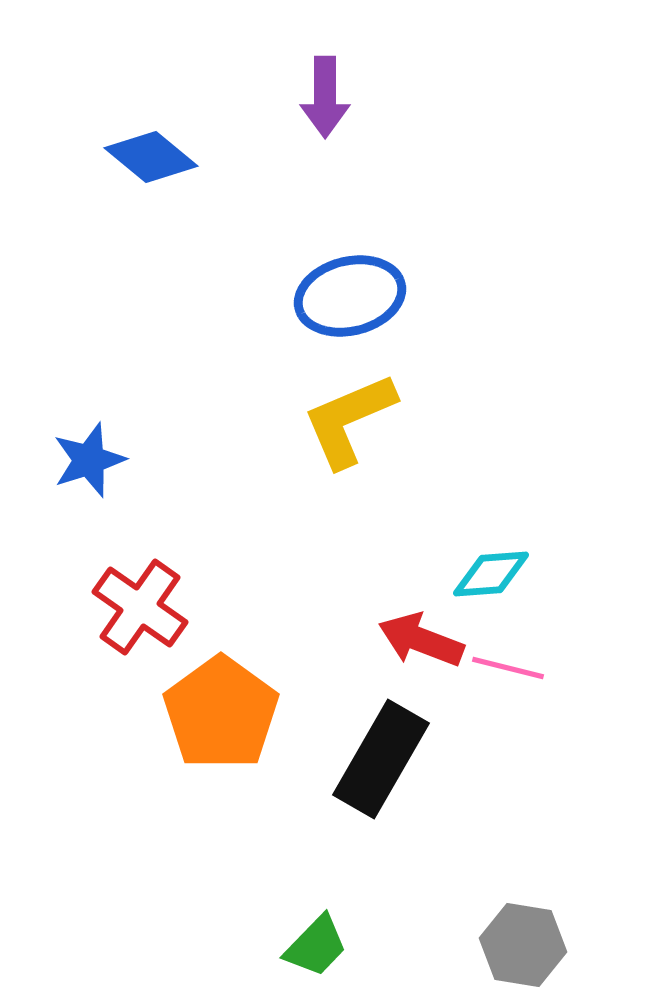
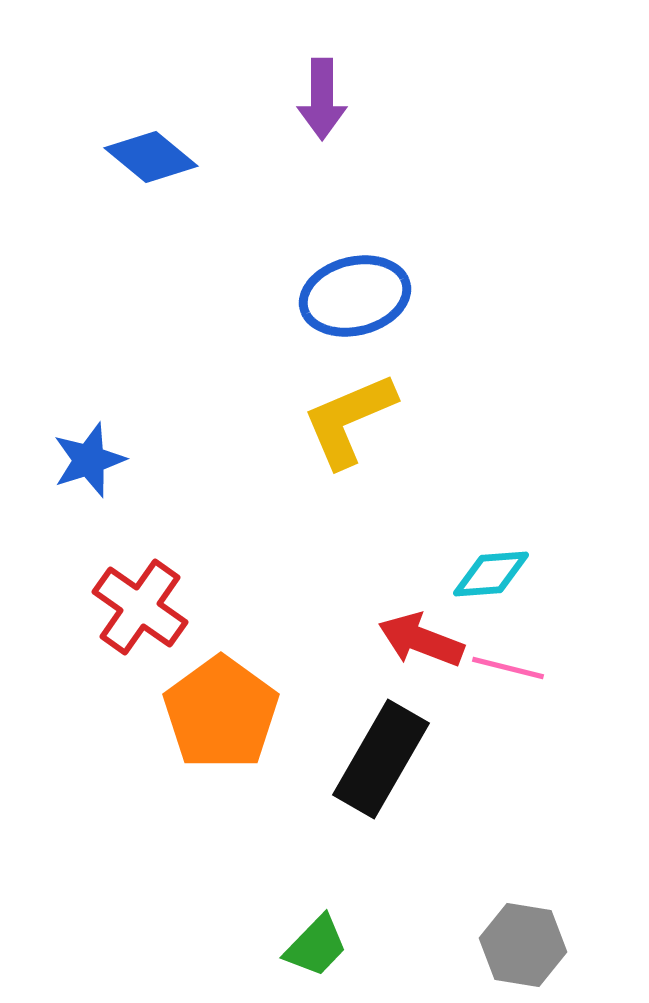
purple arrow: moved 3 px left, 2 px down
blue ellipse: moved 5 px right
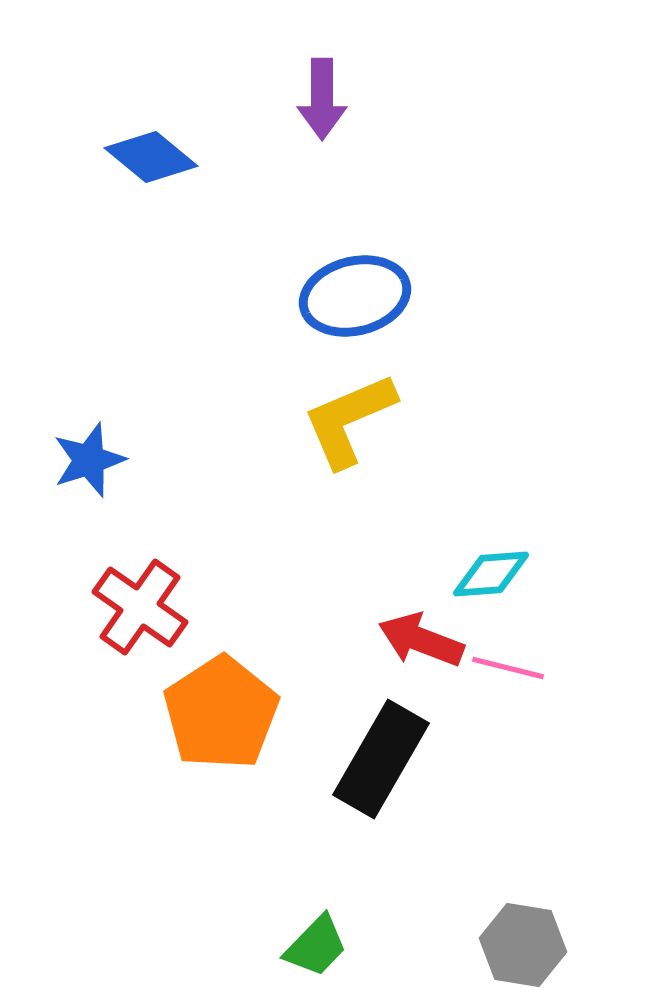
orange pentagon: rotated 3 degrees clockwise
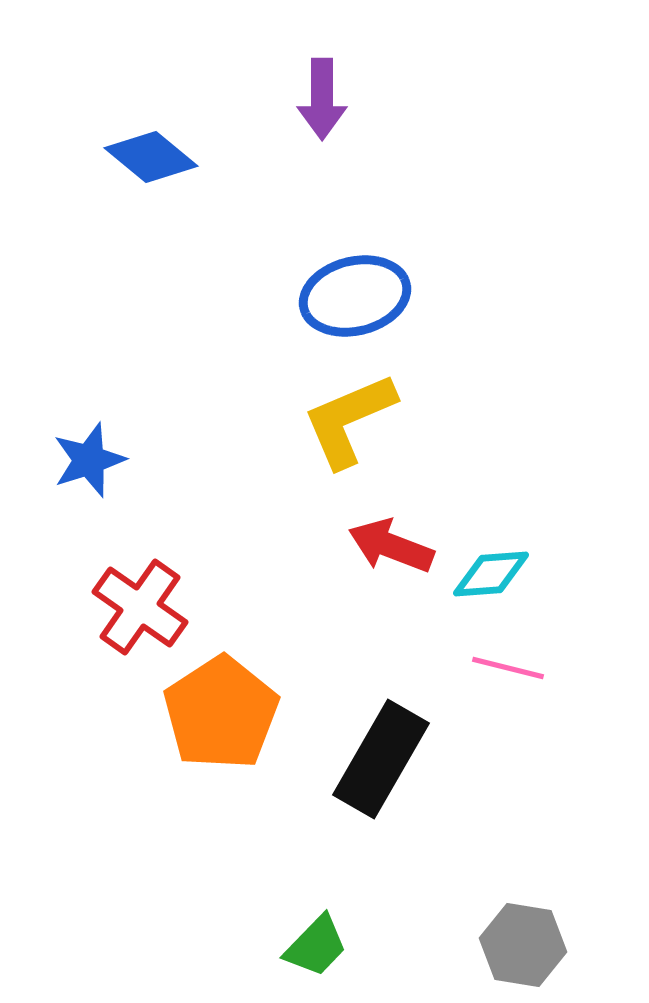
red arrow: moved 30 px left, 94 px up
